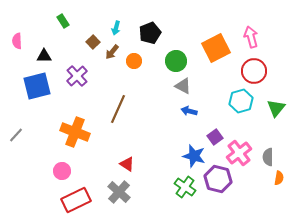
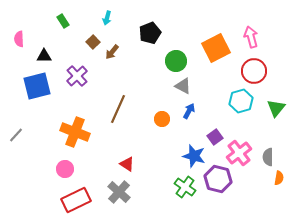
cyan arrow: moved 9 px left, 10 px up
pink semicircle: moved 2 px right, 2 px up
orange circle: moved 28 px right, 58 px down
blue arrow: rotated 105 degrees clockwise
pink circle: moved 3 px right, 2 px up
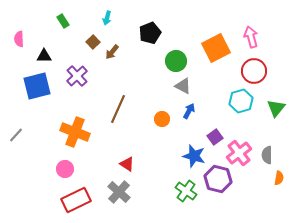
gray semicircle: moved 1 px left, 2 px up
green cross: moved 1 px right, 4 px down
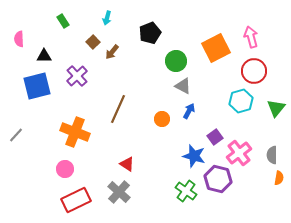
gray semicircle: moved 5 px right
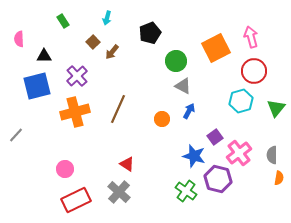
orange cross: moved 20 px up; rotated 36 degrees counterclockwise
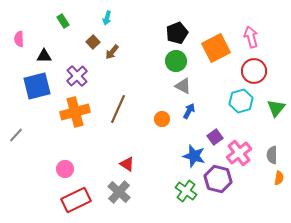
black pentagon: moved 27 px right
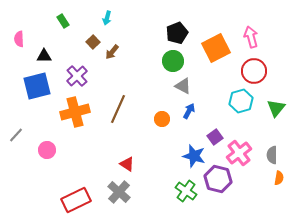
green circle: moved 3 px left
pink circle: moved 18 px left, 19 px up
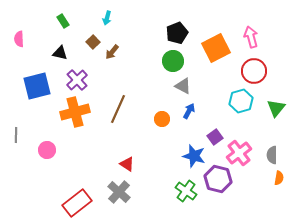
black triangle: moved 16 px right, 3 px up; rotated 14 degrees clockwise
purple cross: moved 4 px down
gray line: rotated 42 degrees counterclockwise
red rectangle: moved 1 px right, 3 px down; rotated 12 degrees counterclockwise
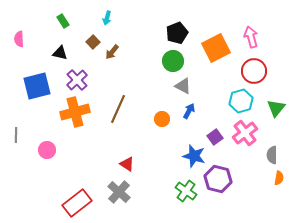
pink cross: moved 6 px right, 20 px up
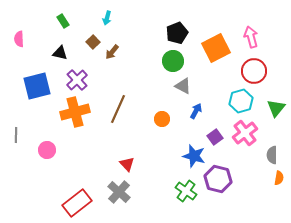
blue arrow: moved 7 px right
red triangle: rotated 14 degrees clockwise
